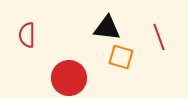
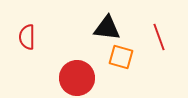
red semicircle: moved 2 px down
red circle: moved 8 px right
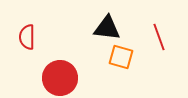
red circle: moved 17 px left
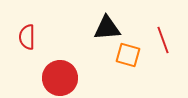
black triangle: rotated 12 degrees counterclockwise
red line: moved 4 px right, 3 px down
orange square: moved 7 px right, 2 px up
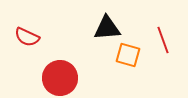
red semicircle: rotated 65 degrees counterclockwise
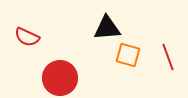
red line: moved 5 px right, 17 px down
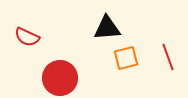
orange square: moved 2 px left, 3 px down; rotated 30 degrees counterclockwise
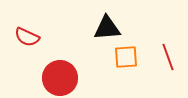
orange square: moved 1 px up; rotated 10 degrees clockwise
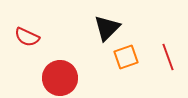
black triangle: rotated 40 degrees counterclockwise
orange square: rotated 15 degrees counterclockwise
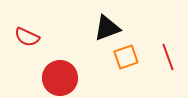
black triangle: rotated 24 degrees clockwise
